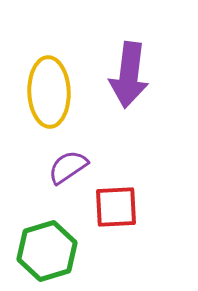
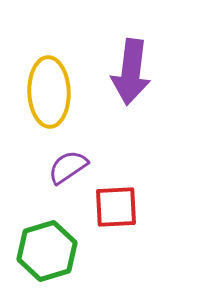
purple arrow: moved 2 px right, 3 px up
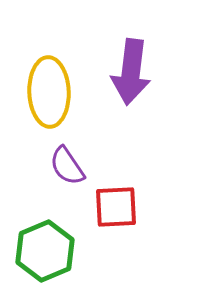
purple semicircle: moved 1 px left, 1 px up; rotated 90 degrees counterclockwise
green hexagon: moved 2 px left; rotated 6 degrees counterclockwise
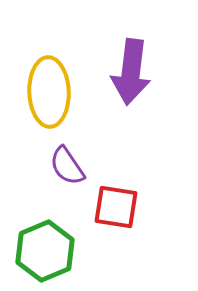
red square: rotated 12 degrees clockwise
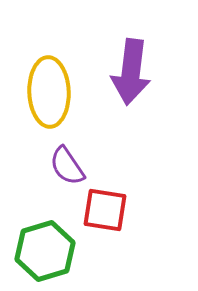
red square: moved 11 px left, 3 px down
green hexagon: rotated 6 degrees clockwise
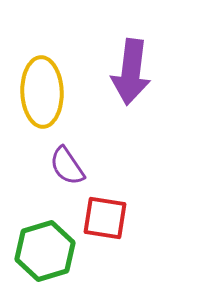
yellow ellipse: moved 7 px left
red square: moved 8 px down
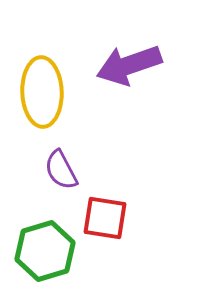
purple arrow: moved 2 px left, 7 px up; rotated 64 degrees clockwise
purple semicircle: moved 6 px left, 4 px down; rotated 6 degrees clockwise
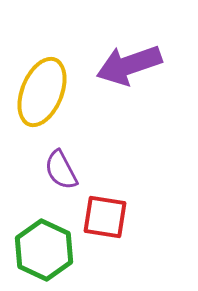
yellow ellipse: rotated 24 degrees clockwise
red square: moved 1 px up
green hexagon: moved 1 px left, 1 px up; rotated 18 degrees counterclockwise
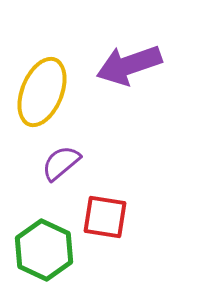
purple semicircle: moved 7 px up; rotated 78 degrees clockwise
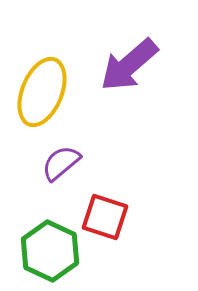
purple arrow: rotated 22 degrees counterclockwise
red square: rotated 9 degrees clockwise
green hexagon: moved 6 px right, 1 px down
